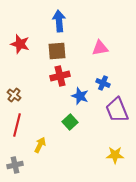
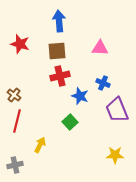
pink triangle: rotated 12 degrees clockwise
red line: moved 4 px up
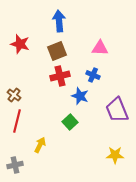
brown square: rotated 18 degrees counterclockwise
blue cross: moved 10 px left, 8 px up
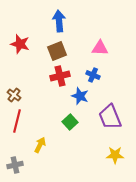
purple trapezoid: moved 7 px left, 7 px down
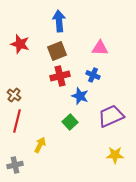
purple trapezoid: moved 1 px right, 1 px up; rotated 88 degrees clockwise
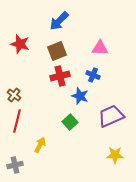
blue arrow: rotated 130 degrees counterclockwise
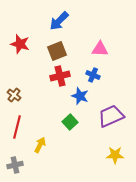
pink triangle: moved 1 px down
red line: moved 6 px down
